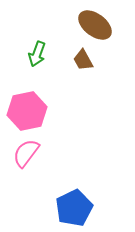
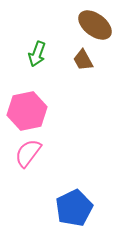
pink semicircle: moved 2 px right
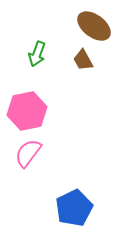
brown ellipse: moved 1 px left, 1 px down
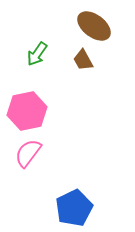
green arrow: rotated 15 degrees clockwise
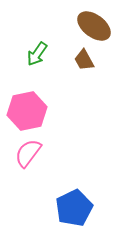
brown trapezoid: moved 1 px right
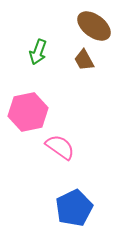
green arrow: moved 1 px right, 2 px up; rotated 15 degrees counterclockwise
pink hexagon: moved 1 px right, 1 px down
pink semicircle: moved 32 px right, 6 px up; rotated 88 degrees clockwise
